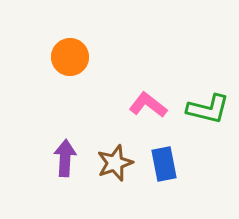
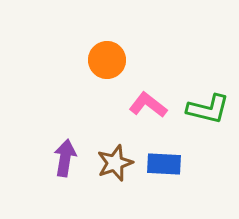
orange circle: moved 37 px right, 3 px down
purple arrow: rotated 6 degrees clockwise
blue rectangle: rotated 76 degrees counterclockwise
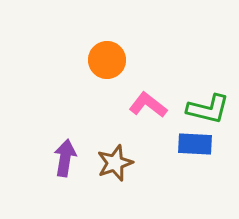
blue rectangle: moved 31 px right, 20 px up
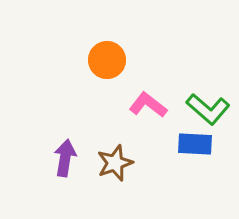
green L-shape: rotated 27 degrees clockwise
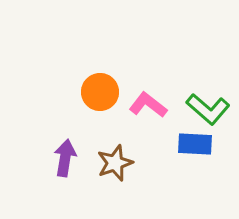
orange circle: moved 7 px left, 32 px down
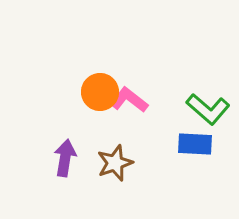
pink L-shape: moved 19 px left, 5 px up
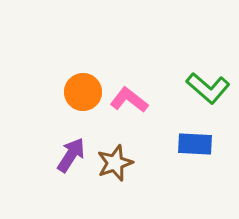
orange circle: moved 17 px left
green L-shape: moved 21 px up
purple arrow: moved 6 px right, 3 px up; rotated 24 degrees clockwise
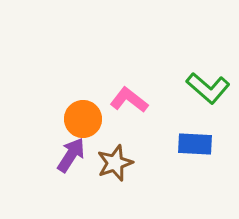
orange circle: moved 27 px down
